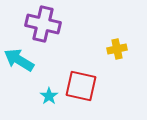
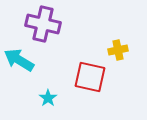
yellow cross: moved 1 px right, 1 px down
red square: moved 9 px right, 9 px up
cyan star: moved 1 px left, 2 px down
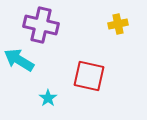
purple cross: moved 2 px left, 1 px down
yellow cross: moved 26 px up
red square: moved 1 px left, 1 px up
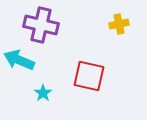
yellow cross: moved 1 px right
cyan arrow: rotated 8 degrees counterclockwise
cyan star: moved 5 px left, 5 px up
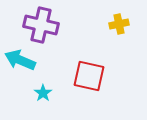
cyan arrow: moved 1 px right
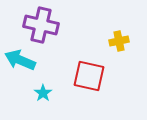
yellow cross: moved 17 px down
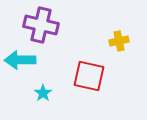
cyan arrow: rotated 24 degrees counterclockwise
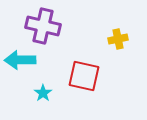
purple cross: moved 2 px right, 1 px down
yellow cross: moved 1 px left, 2 px up
red square: moved 5 px left
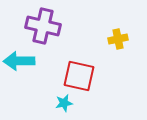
cyan arrow: moved 1 px left, 1 px down
red square: moved 5 px left
cyan star: moved 21 px right, 10 px down; rotated 24 degrees clockwise
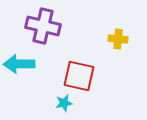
yellow cross: rotated 18 degrees clockwise
cyan arrow: moved 3 px down
